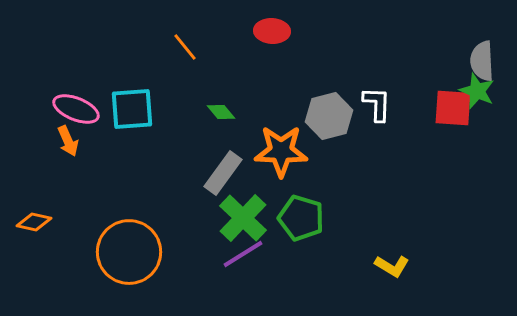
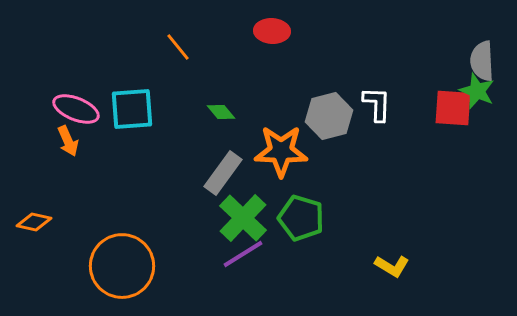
orange line: moved 7 px left
orange circle: moved 7 px left, 14 px down
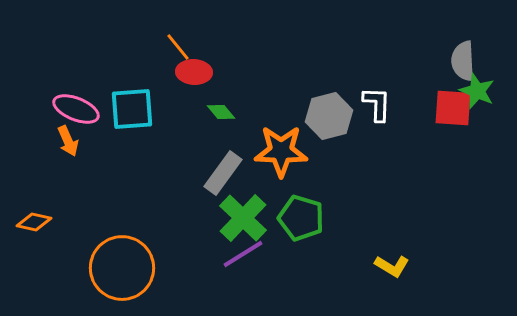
red ellipse: moved 78 px left, 41 px down
gray semicircle: moved 19 px left
orange circle: moved 2 px down
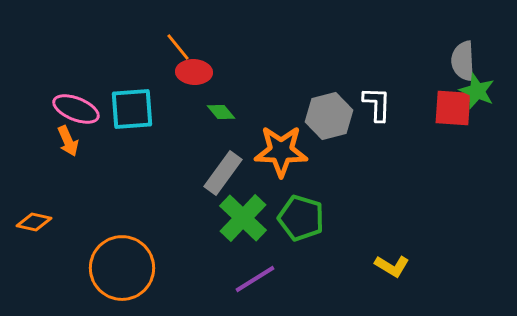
purple line: moved 12 px right, 25 px down
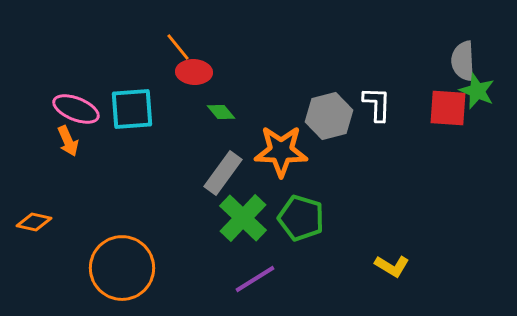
red square: moved 5 px left
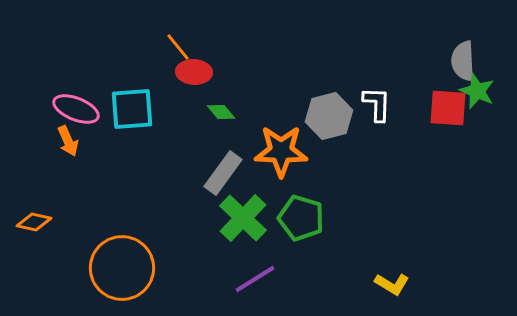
yellow L-shape: moved 18 px down
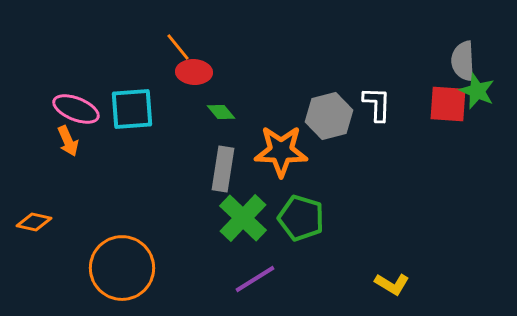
red square: moved 4 px up
gray rectangle: moved 4 px up; rotated 27 degrees counterclockwise
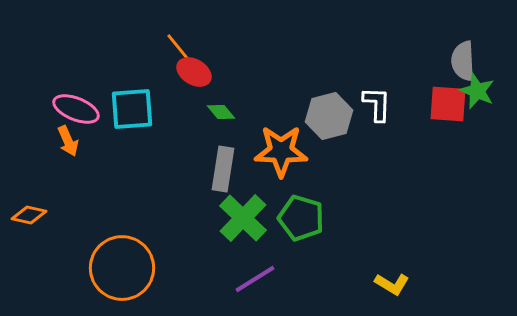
red ellipse: rotated 28 degrees clockwise
orange diamond: moved 5 px left, 7 px up
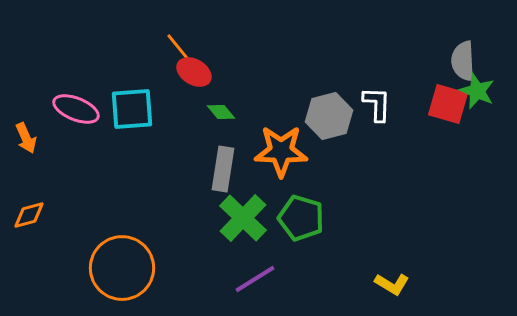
red square: rotated 12 degrees clockwise
orange arrow: moved 42 px left, 3 px up
orange diamond: rotated 28 degrees counterclockwise
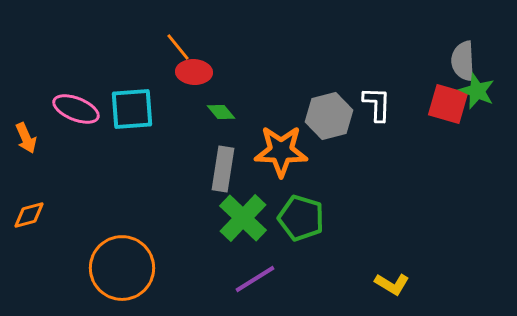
red ellipse: rotated 28 degrees counterclockwise
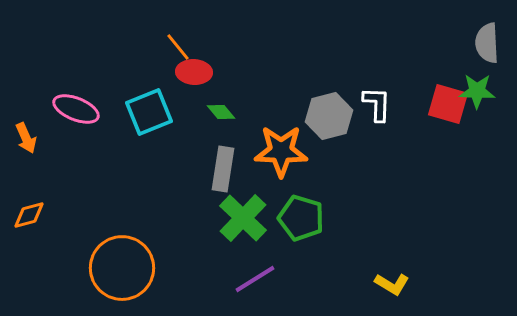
gray semicircle: moved 24 px right, 18 px up
green star: rotated 21 degrees counterclockwise
cyan square: moved 17 px right, 3 px down; rotated 18 degrees counterclockwise
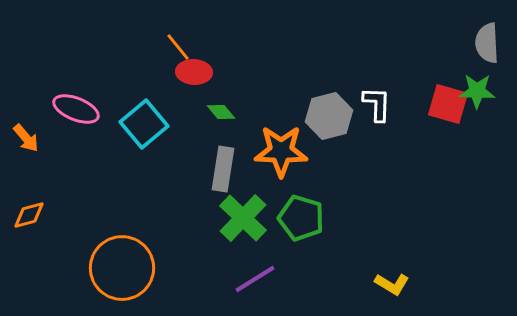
cyan square: moved 5 px left, 12 px down; rotated 18 degrees counterclockwise
orange arrow: rotated 16 degrees counterclockwise
